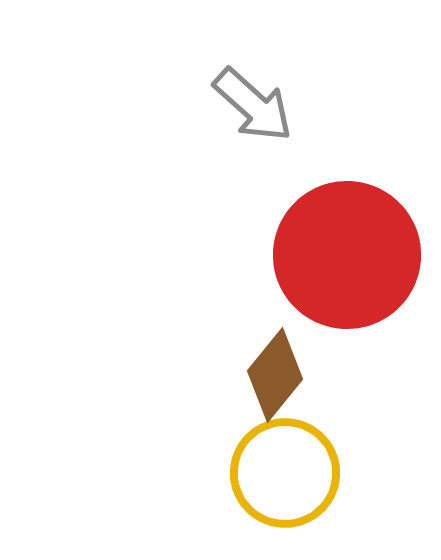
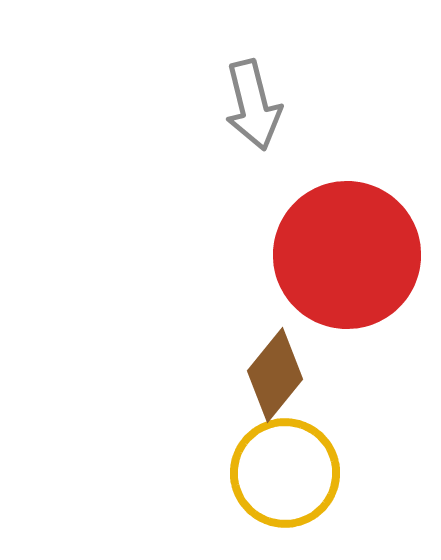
gray arrow: rotated 34 degrees clockwise
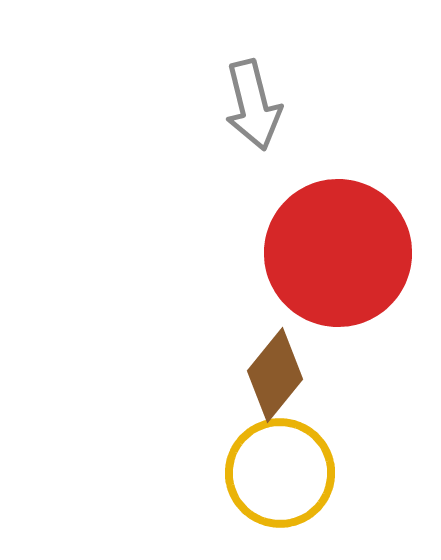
red circle: moved 9 px left, 2 px up
yellow circle: moved 5 px left
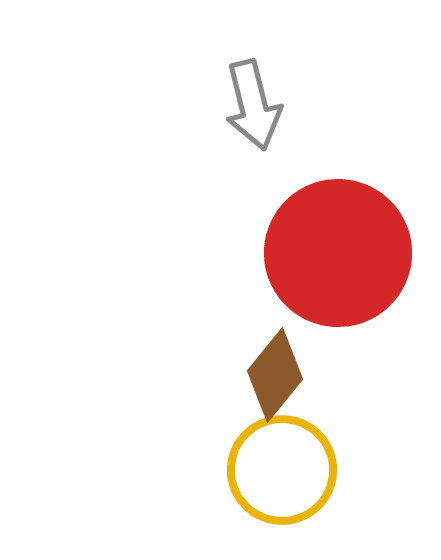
yellow circle: moved 2 px right, 3 px up
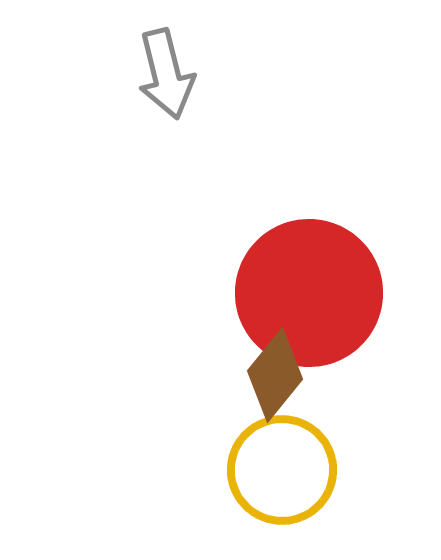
gray arrow: moved 87 px left, 31 px up
red circle: moved 29 px left, 40 px down
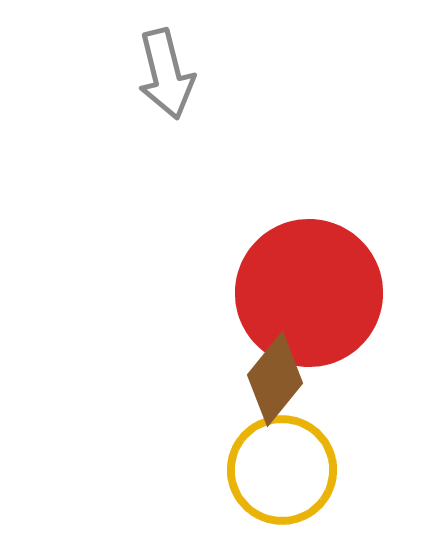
brown diamond: moved 4 px down
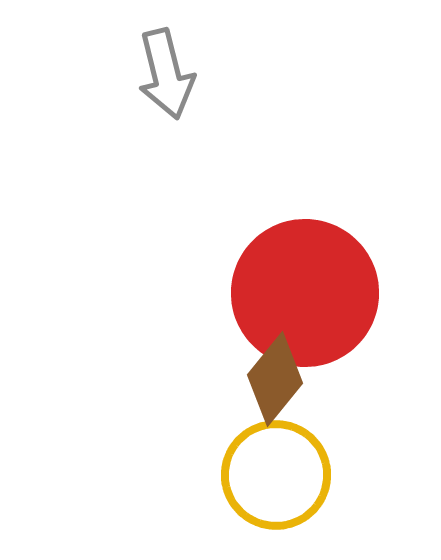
red circle: moved 4 px left
yellow circle: moved 6 px left, 5 px down
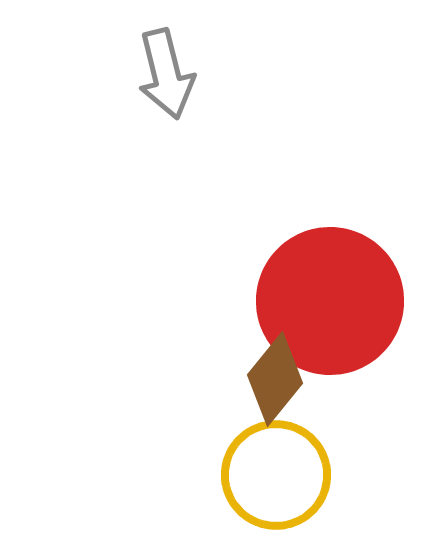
red circle: moved 25 px right, 8 px down
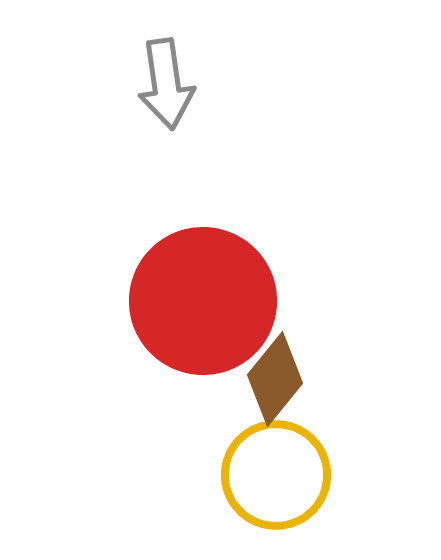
gray arrow: moved 10 px down; rotated 6 degrees clockwise
red circle: moved 127 px left
